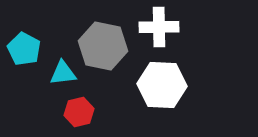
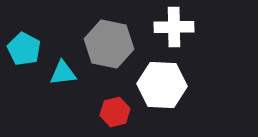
white cross: moved 15 px right
gray hexagon: moved 6 px right, 2 px up
red hexagon: moved 36 px right
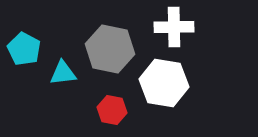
gray hexagon: moved 1 px right, 5 px down
white hexagon: moved 2 px right, 2 px up; rotated 6 degrees clockwise
red hexagon: moved 3 px left, 2 px up; rotated 24 degrees clockwise
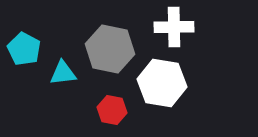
white hexagon: moved 2 px left
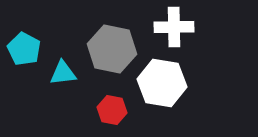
gray hexagon: moved 2 px right
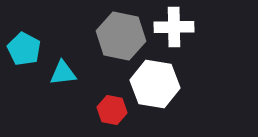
gray hexagon: moved 9 px right, 13 px up
white hexagon: moved 7 px left, 1 px down
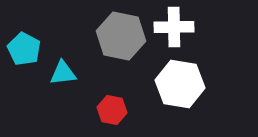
white hexagon: moved 25 px right
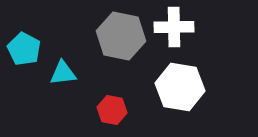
white hexagon: moved 3 px down
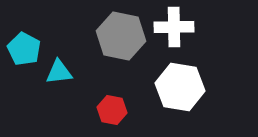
cyan triangle: moved 4 px left, 1 px up
